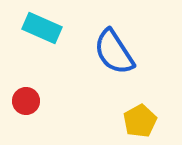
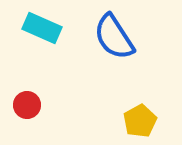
blue semicircle: moved 15 px up
red circle: moved 1 px right, 4 px down
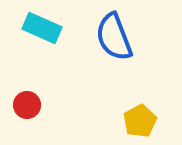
blue semicircle: rotated 12 degrees clockwise
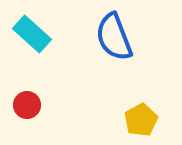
cyan rectangle: moved 10 px left, 6 px down; rotated 18 degrees clockwise
yellow pentagon: moved 1 px right, 1 px up
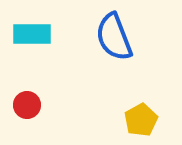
cyan rectangle: rotated 42 degrees counterclockwise
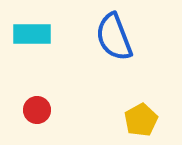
red circle: moved 10 px right, 5 px down
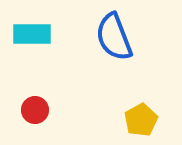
red circle: moved 2 px left
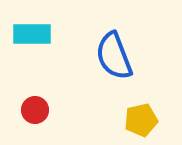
blue semicircle: moved 19 px down
yellow pentagon: rotated 16 degrees clockwise
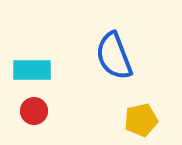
cyan rectangle: moved 36 px down
red circle: moved 1 px left, 1 px down
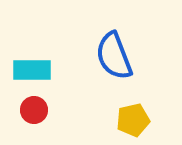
red circle: moved 1 px up
yellow pentagon: moved 8 px left
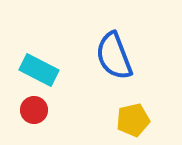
cyan rectangle: moved 7 px right; rotated 27 degrees clockwise
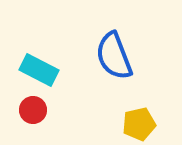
red circle: moved 1 px left
yellow pentagon: moved 6 px right, 4 px down
